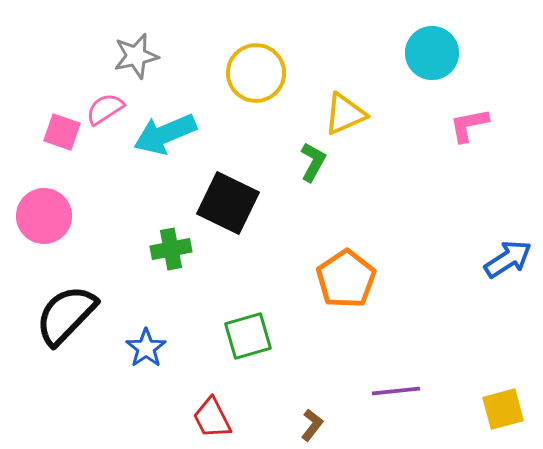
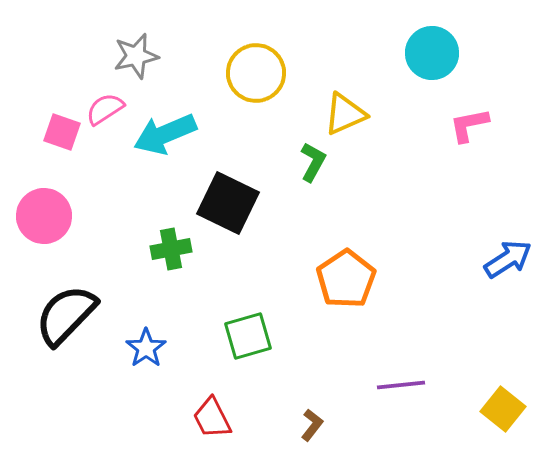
purple line: moved 5 px right, 6 px up
yellow square: rotated 36 degrees counterclockwise
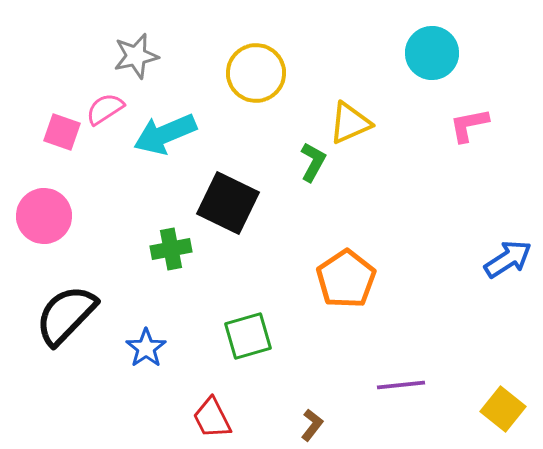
yellow triangle: moved 5 px right, 9 px down
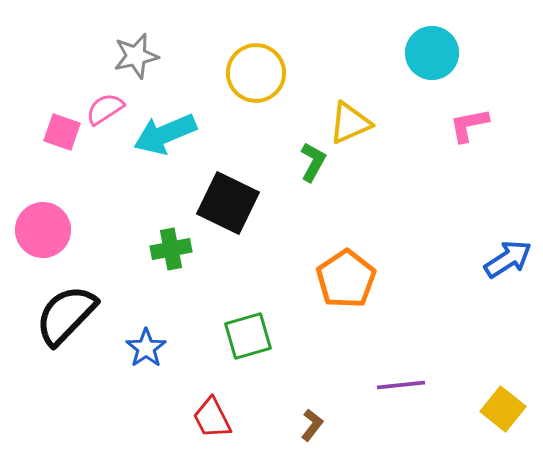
pink circle: moved 1 px left, 14 px down
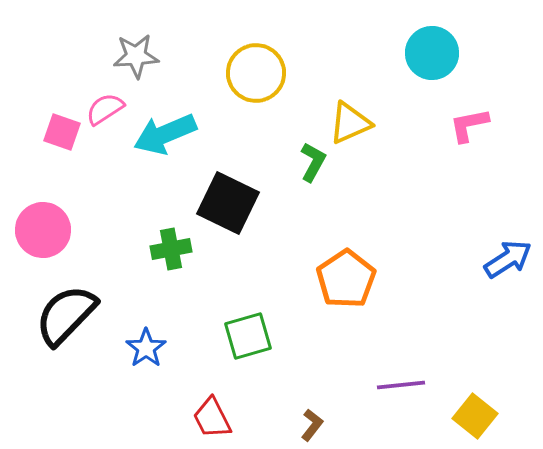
gray star: rotated 9 degrees clockwise
yellow square: moved 28 px left, 7 px down
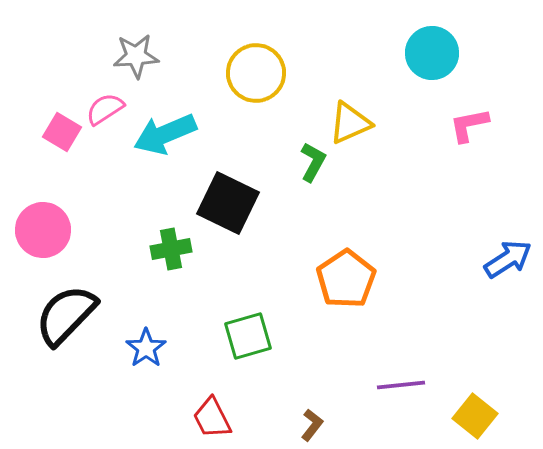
pink square: rotated 12 degrees clockwise
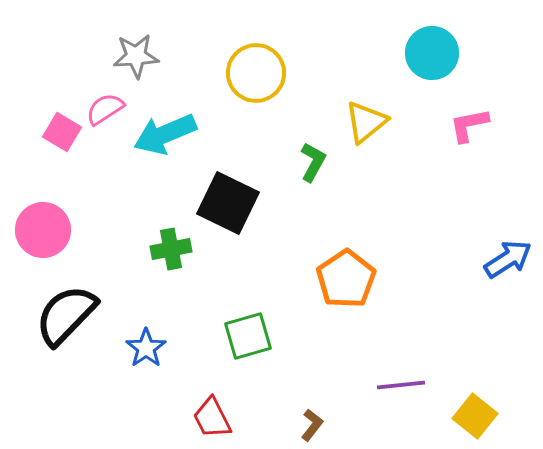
yellow triangle: moved 16 px right, 1 px up; rotated 15 degrees counterclockwise
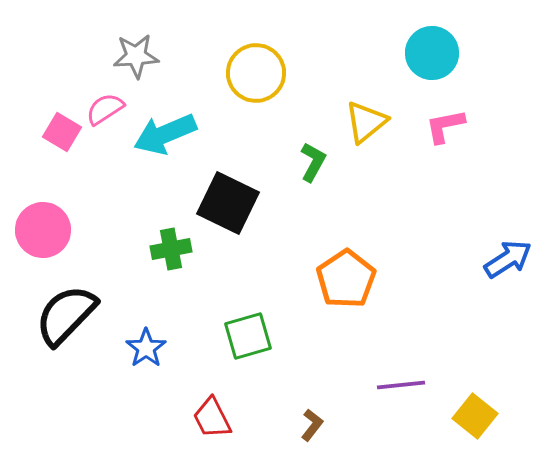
pink L-shape: moved 24 px left, 1 px down
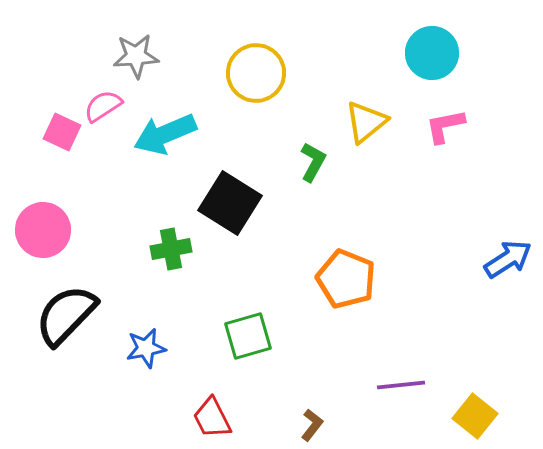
pink semicircle: moved 2 px left, 3 px up
pink square: rotated 6 degrees counterclockwise
black square: moved 2 px right; rotated 6 degrees clockwise
orange pentagon: rotated 16 degrees counterclockwise
blue star: rotated 24 degrees clockwise
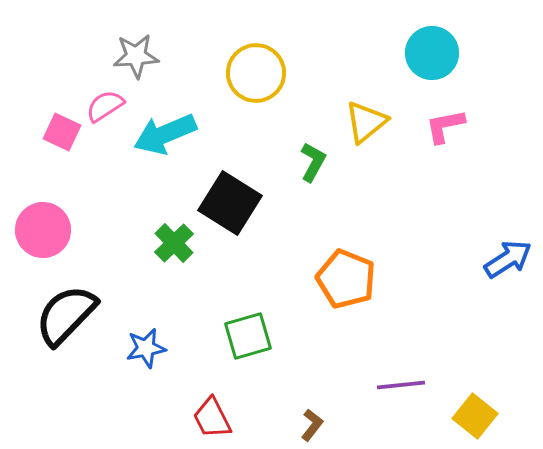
pink semicircle: moved 2 px right
green cross: moved 3 px right, 6 px up; rotated 33 degrees counterclockwise
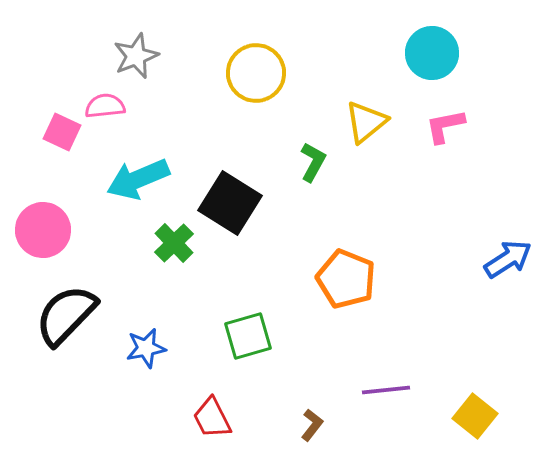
gray star: rotated 18 degrees counterclockwise
pink semicircle: rotated 27 degrees clockwise
cyan arrow: moved 27 px left, 45 px down
purple line: moved 15 px left, 5 px down
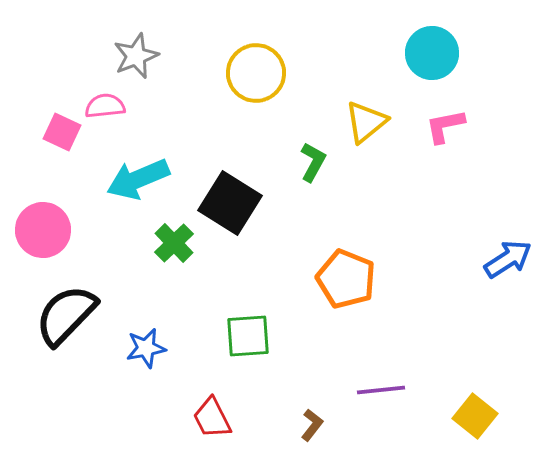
green square: rotated 12 degrees clockwise
purple line: moved 5 px left
